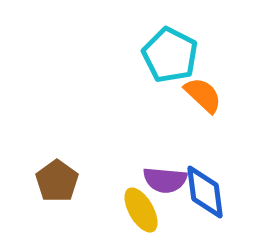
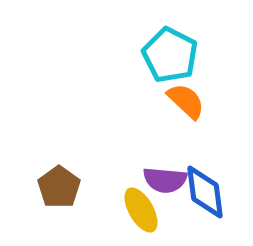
orange semicircle: moved 17 px left, 6 px down
brown pentagon: moved 2 px right, 6 px down
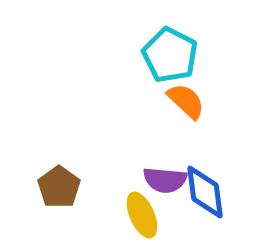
yellow ellipse: moved 1 px right, 5 px down; rotated 6 degrees clockwise
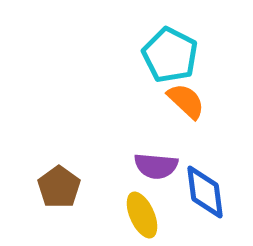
purple semicircle: moved 9 px left, 14 px up
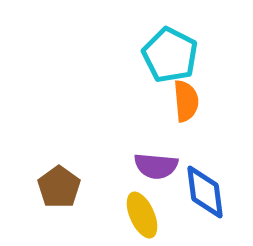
orange semicircle: rotated 42 degrees clockwise
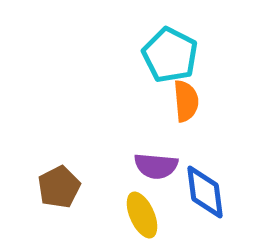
brown pentagon: rotated 9 degrees clockwise
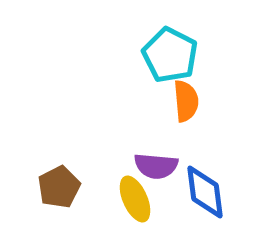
yellow ellipse: moved 7 px left, 16 px up
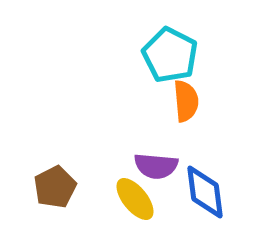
brown pentagon: moved 4 px left
yellow ellipse: rotated 15 degrees counterclockwise
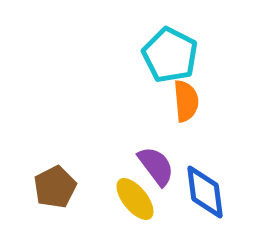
purple semicircle: rotated 132 degrees counterclockwise
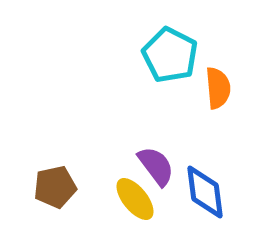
orange semicircle: moved 32 px right, 13 px up
brown pentagon: rotated 15 degrees clockwise
